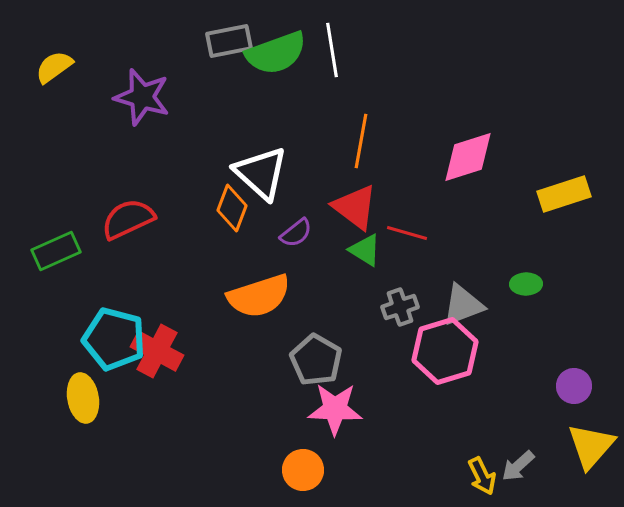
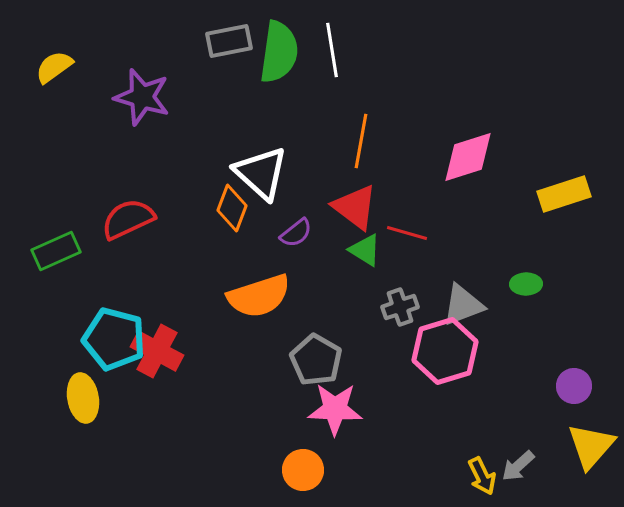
green semicircle: moved 3 px right, 1 px up; rotated 62 degrees counterclockwise
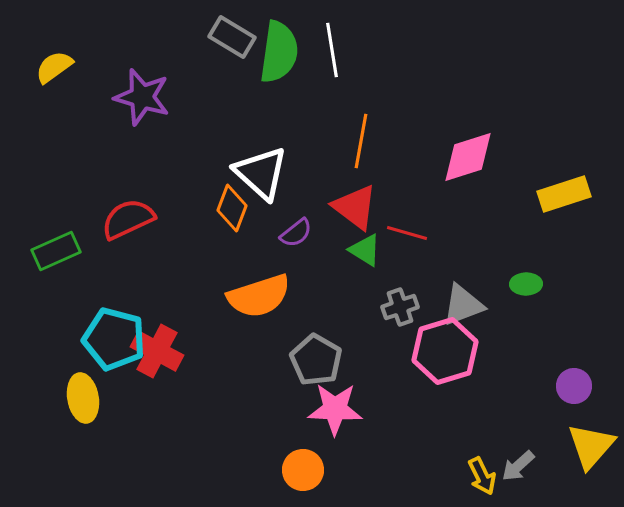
gray rectangle: moved 3 px right, 4 px up; rotated 42 degrees clockwise
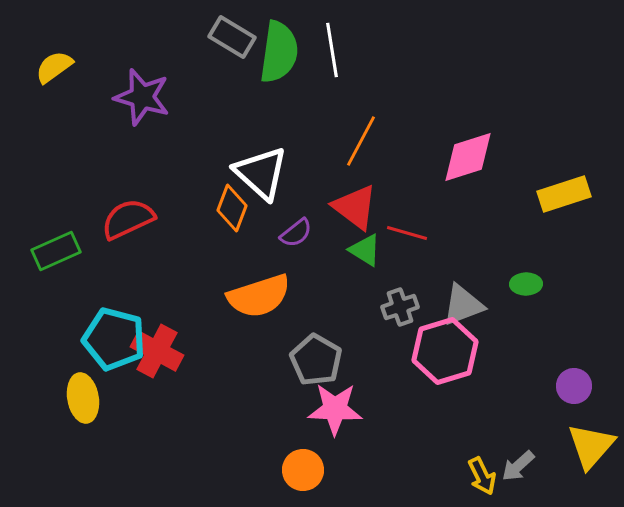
orange line: rotated 18 degrees clockwise
